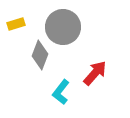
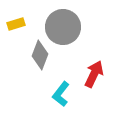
red arrow: moved 1 px left, 1 px down; rotated 16 degrees counterclockwise
cyan L-shape: moved 2 px down
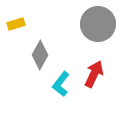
gray circle: moved 35 px right, 3 px up
gray diamond: rotated 8 degrees clockwise
cyan L-shape: moved 10 px up
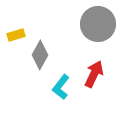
yellow rectangle: moved 11 px down
cyan L-shape: moved 3 px down
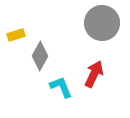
gray circle: moved 4 px right, 1 px up
gray diamond: moved 1 px down
cyan L-shape: rotated 120 degrees clockwise
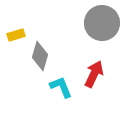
gray diamond: rotated 12 degrees counterclockwise
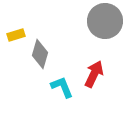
gray circle: moved 3 px right, 2 px up
gray diamond: moved 2 px up
cyan L-shape: moved 1 px right
